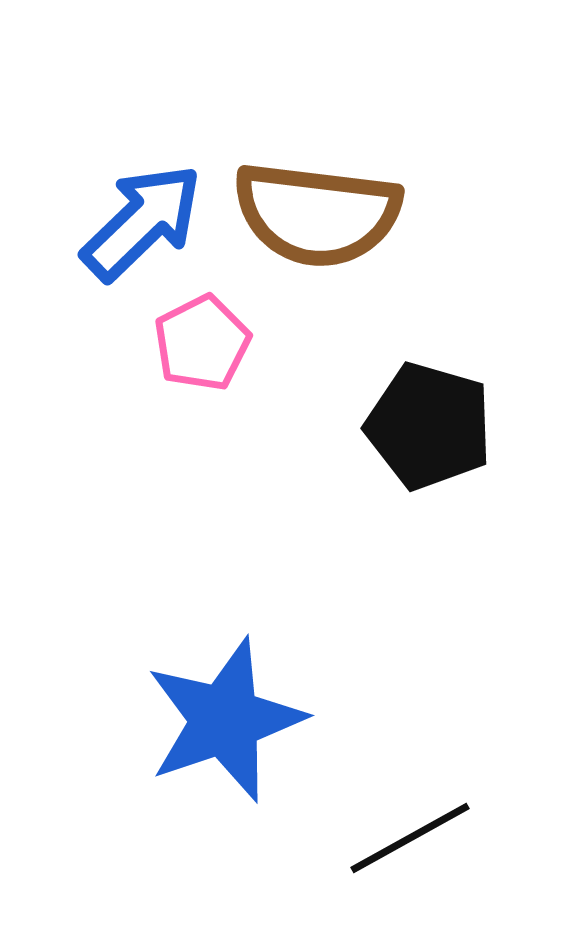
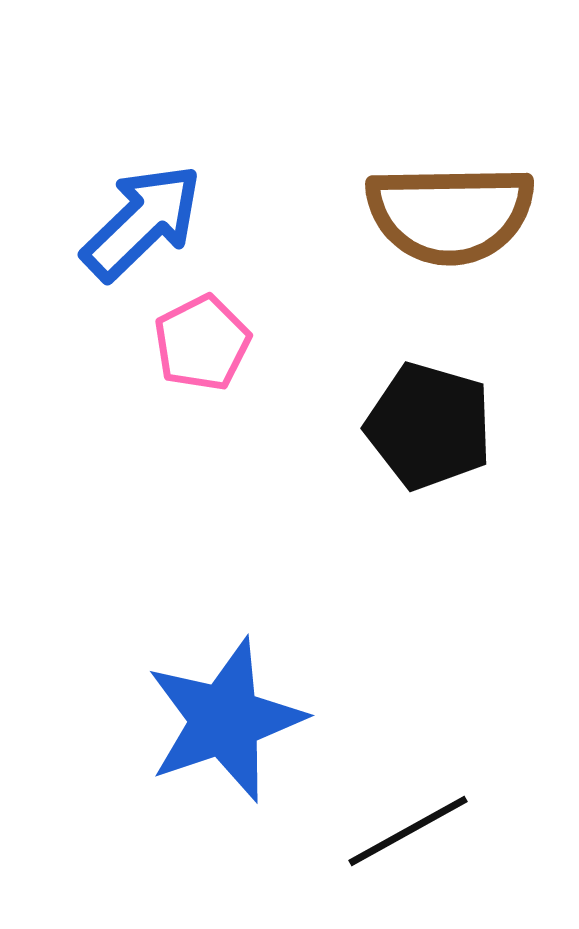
brown semicircle: moved 133 px right; rotated 8 degrees counterclockwise
black line: moved 2 px left, 7 px up
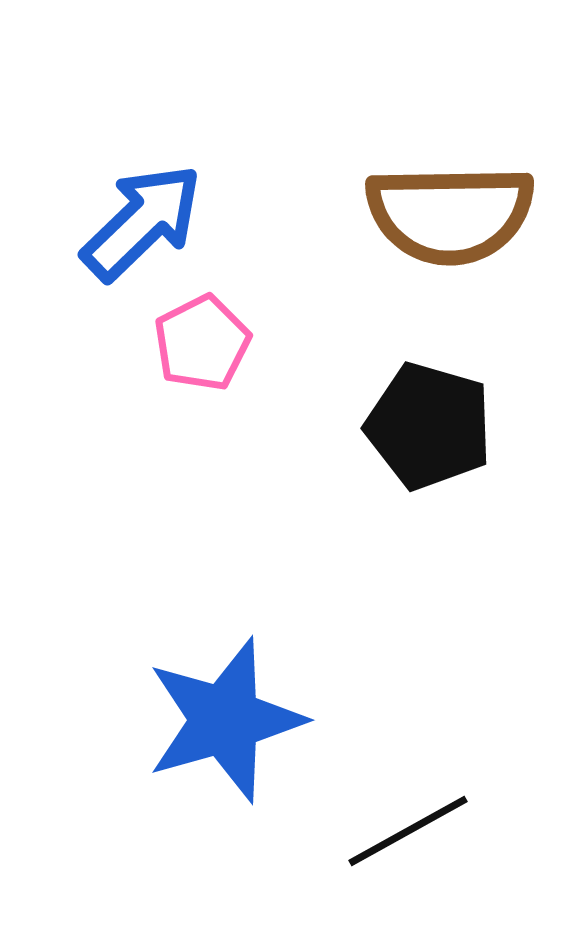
blue star: rotated 3 degrees clockwise
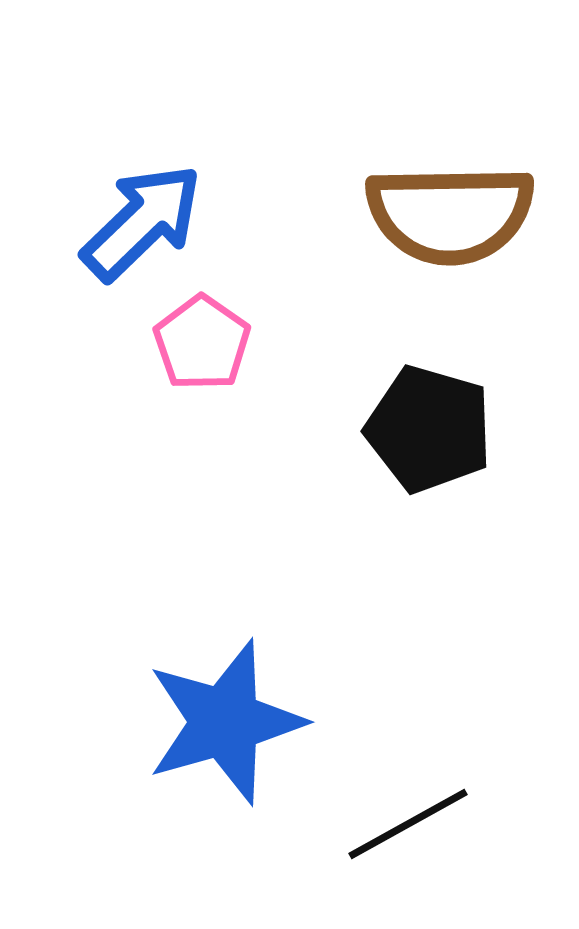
pink pentagon: rotated 10 degrees counterclockwise
black pentagon: moved 3 px down
blue star: moved 2 px down
black line: moved 7 px up
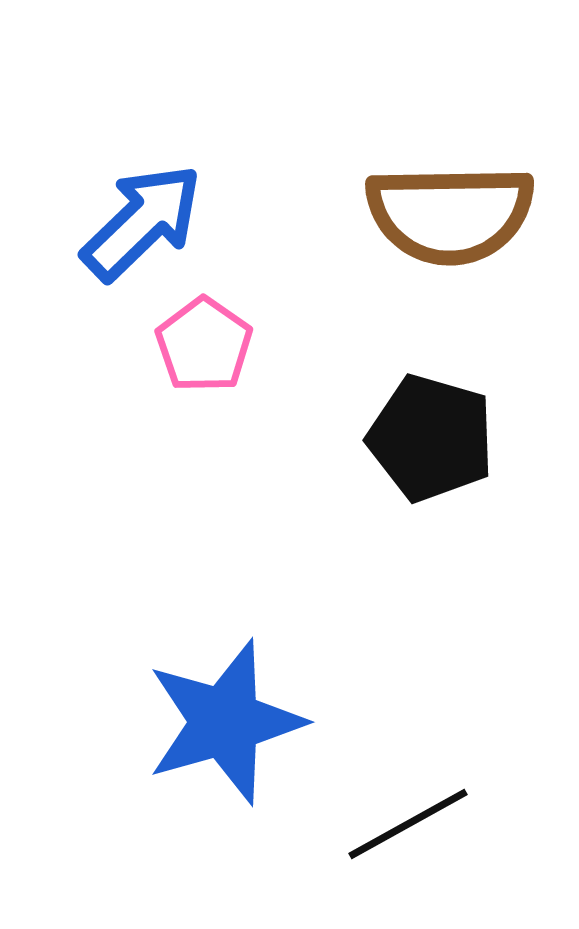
pink pentagon: moved 2 px right, 2 px down
black pentagon: moved 2 px right, 9 px down
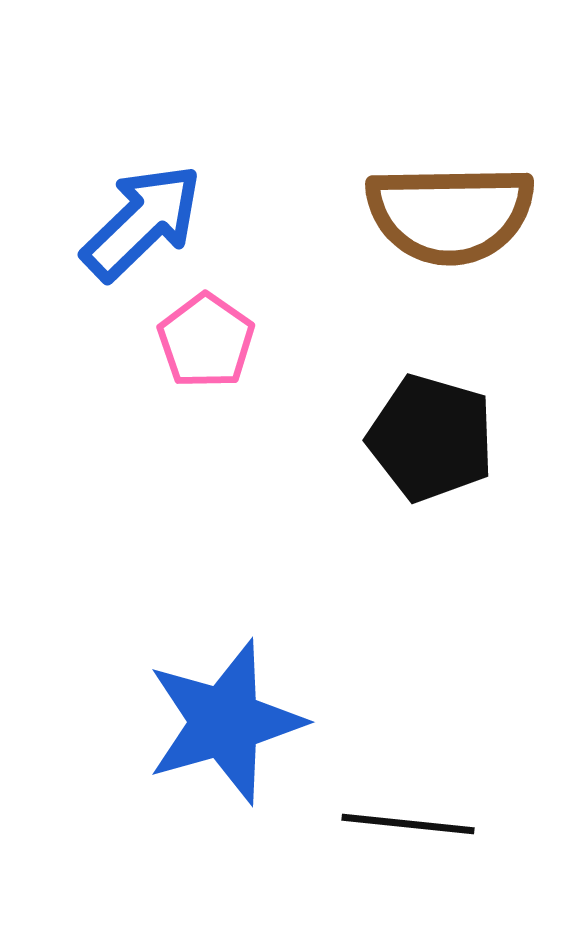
pink pentagon: moved 2 px right, 4 px up
black line: rotated 35 degrees clockwise
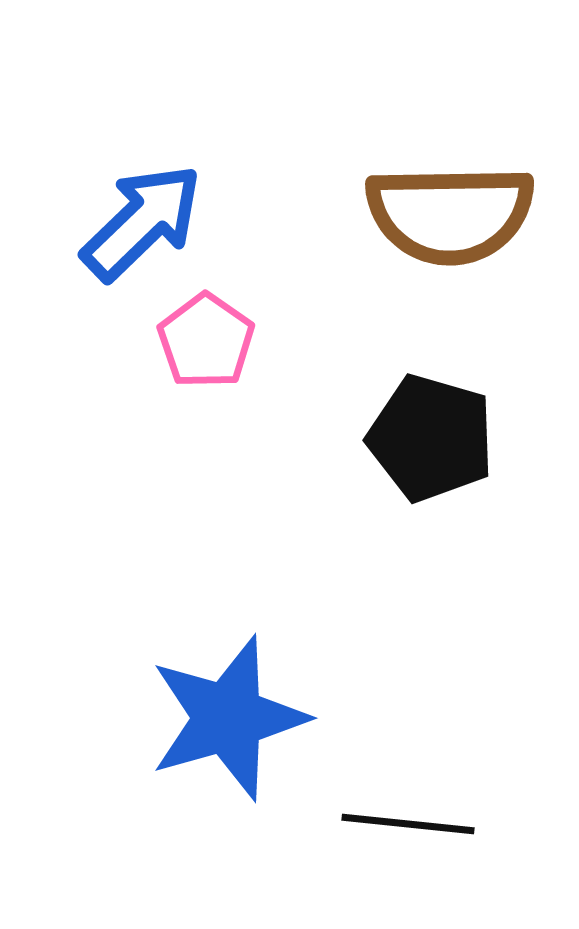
blue star: moved 3 px right, 4 px up
